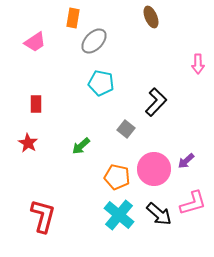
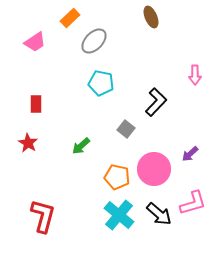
orange rectangle: moved 3 px left; rotated 36 degrees clockwise
pink arrow: moved 3 px left, 11 px down
purple arrow: moved 4 px right, 7 px up
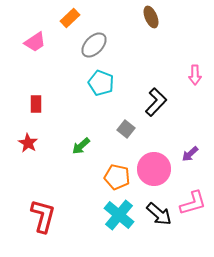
gray ellipse: moved 4 px down
cyan pentagon: rotated 10 degrees clockwise
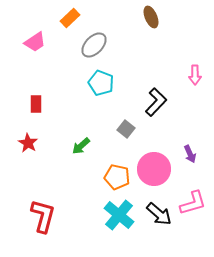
purple arrow: rotated 72 degrees counterclockwise
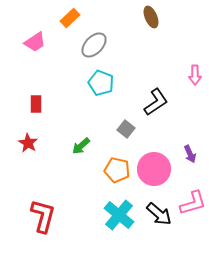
black L-shape: rotated 12 degrees clockwise
orange pentagon: moved 7 px up
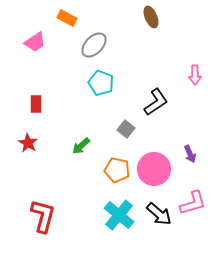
orange rectangle: moved 3 px left; rotated 72 degrees clockwise
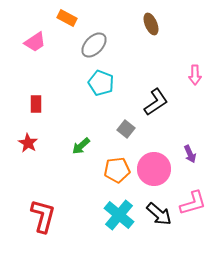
brown ellipse: moved 7 px down
orange pentagon: rotated 20 degrees counterclockwise
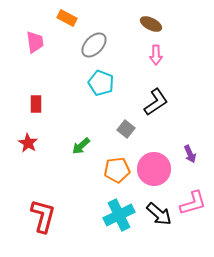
brown ellipse: rotated 40 degrees counterclockwise
pink trapezoid: rotated 65 degrees counterclockwise
pink arrow: moved 39 px left, 20 px up
cyan cross: rotated 24 degrees clockwise
